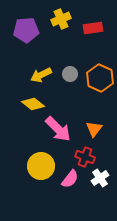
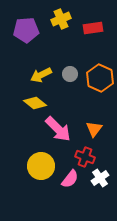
yellow diamond: moved 2 px right, 1 px up
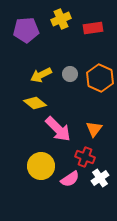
pink semicircle: rotated 18 degrees clockwise
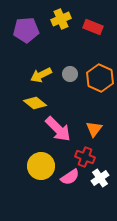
red rectangle: moved 1 px up; rotated 30 degrees clockwise
pink semicircle: moved 2 px up
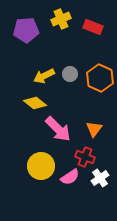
yellow arrow: moved 3 px right, 1 px down
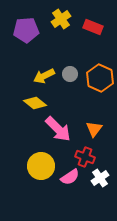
yellow cross: rotated 12 degrees counterclockwise
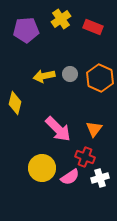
yellow arrow: rotated 15 degrees clockwise
yellow diamond: moved 20 px left; rotated 65 degrees clockwise
yellow circle: moved 1 px right, 2 px down
white cross: rotated 18 degrees clockwise
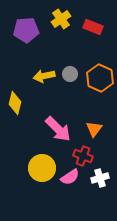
red cross: moved 2 px left, 1 px up
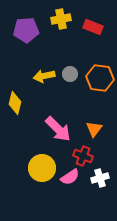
yellow cross: rotated 24 degrees clockwise
orange hexagon: rotated 16 degrees counterclockwise
